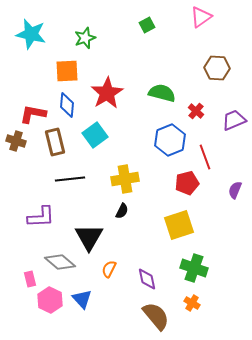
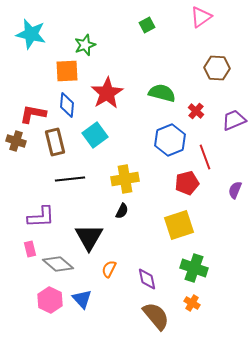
green star: moved 7 px down
gray diamond: moved 2 px left, 2 px down
pink rectangle: moved 30 px up
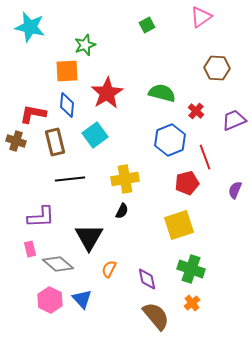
cyan star: moved 1 px left, 7 px up
green cross: moved 3 px left, 1 px down
orange cross: rotated 21 degrees clockwise
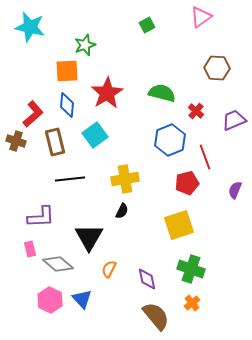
red L-shape: rotated 128 degrees clockwise
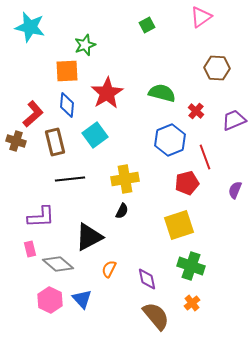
black triangle: rotated 32 degrees clockwise
green cross: moved 3 px up
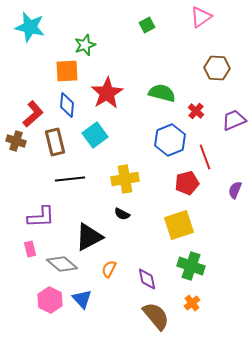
black semicircle: moved 3 px down; rotated 91 degrees clockwise
gray diamond: moved 4 px right
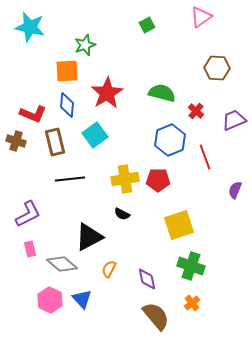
red L-shape: rotated 64 degrees clockwise
red pentagon: moved 29 px left, 3 px up; rotated 15 degrees clockwise
purple L-shape: moved 13 px left, 3 px up; rotated 24 degrees counterclockwise
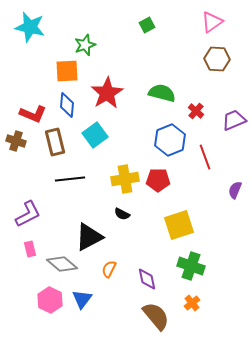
pink triangle: moved 11 px right, 5 px down
brown hexagon: moved 9 px up
blue triangle: rotated 20 degrees clockwise
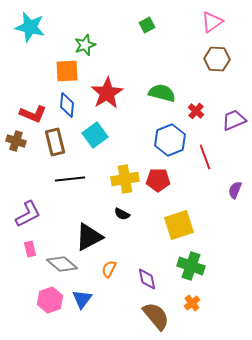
pink hexagon: rotated 15 degrees clockwise
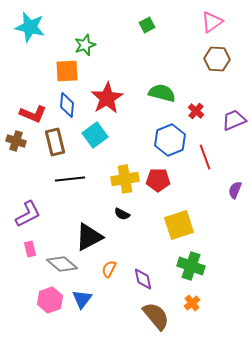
red star: moved 5 px down
purple diamond: moved 4 px left
